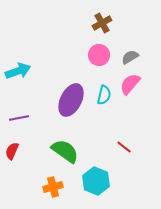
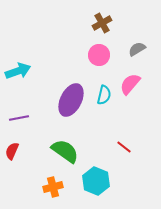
gray semicircle: moved 7 px right, 8 px up
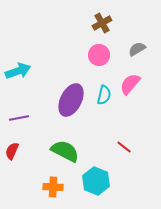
green semicircle: rotated 8 degrees counterclockwise
orange cross: rotated 18 degrees clockwise
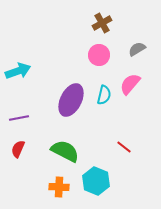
red semicircle: moved 6 px right, 2 px up
orange cross: moved 6 px right
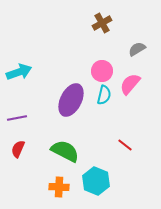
pink circle: moved 3 px right, 16 px down
cyan arrow: moved 1 px right, 1 px down
purple line: moved 2 px left
red line: moved 1 px right, 2 px up
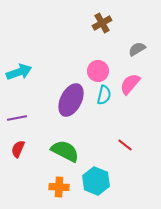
pink circle: moved 4 px left
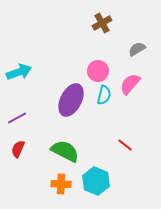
purple line: rotated 18 degrees counterclockwise
orange cross: moved 2 px right, 3 px up
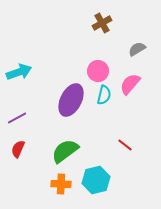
green semicircle: rotated 64 degrees counterclockwise
cyan hexagon: moved 1 px up; rotated 24 degrees clockwise
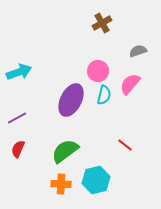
gray semicircle: moved 1 px right, 2 px down; rotated 12 degrees clockwise
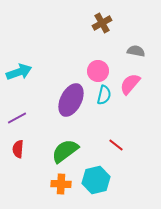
gray semicircle: moved 2 px left; rotated 30 degrees clockwise
red line: moved 9 px left
red semicircle: rotated 18 degrees counterclockwise
